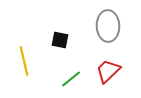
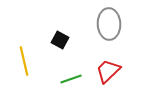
gray ellipse: moved 1 px right, 2 px up
black square: rotated 18 degrees clockwise
green line: rotated 20 degrees clockwise
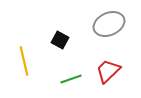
gray ellipse: rotated 68 degrees clockwise
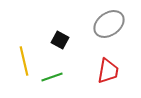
gray ellipse: rotated 12 degrees counterclockwise
red trapezoid: rotated 144 degrees clockwise
green line: moved 19 px left, 2 px up
